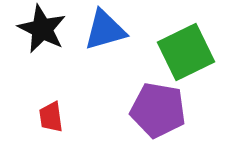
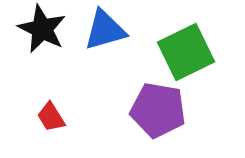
red trapezoid: rotated 24 degrees counterclockwise
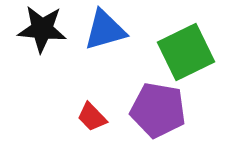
black star: rotated 21 degrees counterclockwise
red trapezoid: moved 41 px right; rotated 12 degrees counterclockwise
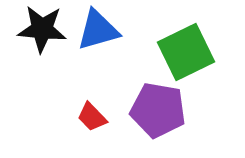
blue triangle: moved 7 px left
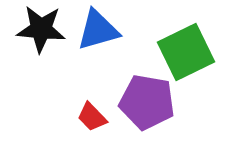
black star: moved 1 px left
purple pentagon: moved 11 px left, 8 px up
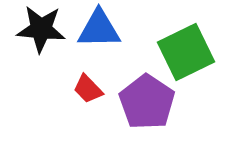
blue triangle: moved 1 px right, 1 px up; rotated 15 degrees clockwise
purple pentagon: rotated 24 degrees clockwise
red trapezoid: moved 4 px left, 28 px up
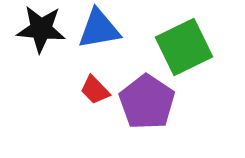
blue triangle: rotated 9 degrees counterclockwise
green square: moved 2 px left, 5 px up
red trapezoid: moved 7 px right, 1 px down
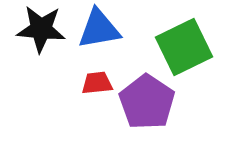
red trapezoid: moved 2 px right, 7 px up; rotated 128 degrees clockwise
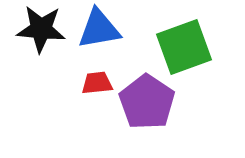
green square: rotated 6 degrees clockwise
